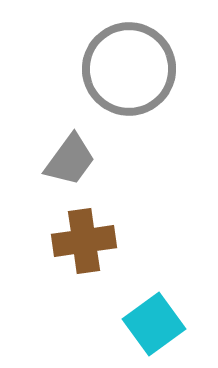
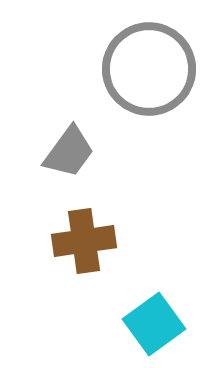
gray circle: moved 20 px right
gray trapezoid: moved 1 px left, 8 px up
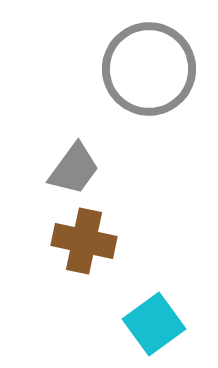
gray trapezoid: moved 5 px right, 17 px down
brown cross: rotated 20 degrees clockwise
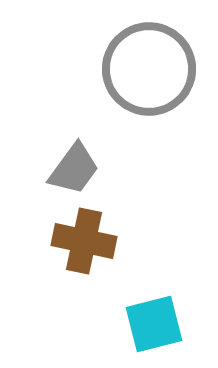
cyan square: rotated 22 degrees clockwise
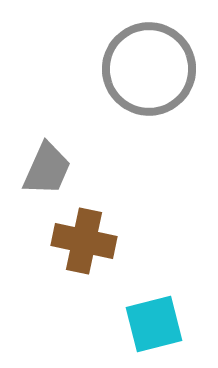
gray trapezoid: moved 27 px left; rotated 12 degrees counterclockwise
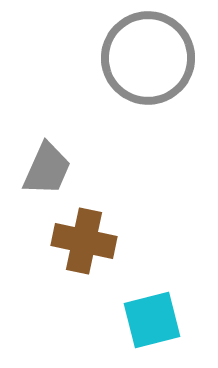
gray circle: moved 1 px left, 11 px up
cyan square: moved 2 px left, 4 px up
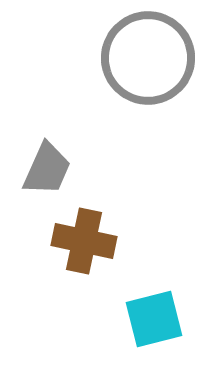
cyan square: moved 2 px right, 1 px up
